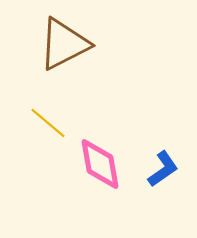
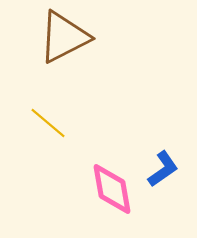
brown triangle: moved 7 px up
pink diamond: moved 12 px right, 25 px down
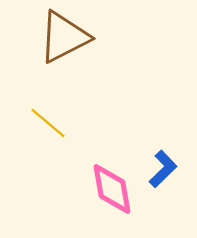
blue L-shape: rotated 9 degrees counterclockwise
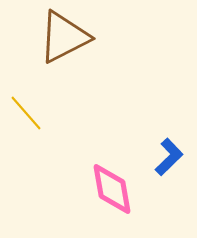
yellow line: moved 22 px left, 10 px up; rotated 9 degrees clockwise
blue L-shape: moved 6 px right, 12 px up
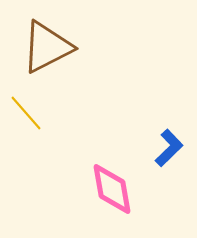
brown triangle: moved 17 px left, 10 px down
blue L-shape: moved 9 px up
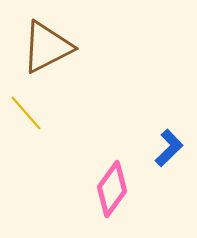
pink diamond: rotated 46 degrees clockwise
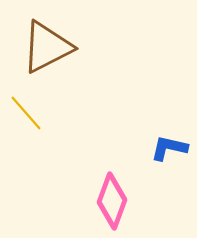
blue L-shape: rotated 123 degrees counterclockwise
pink diamond: moved 12 px down; rotated 16 degrees counterclockwise
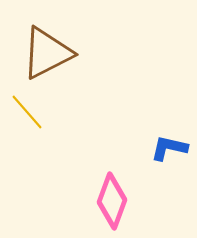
brown triangle: moved 6 px down
yellow line: moved 1 px right, 1 px up
